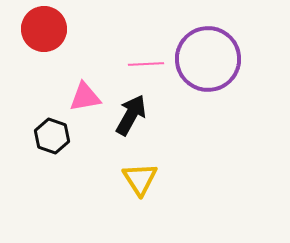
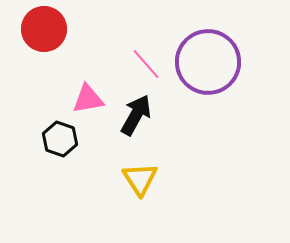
purple circle: moved 3 px down
pink line: rotated 52 degrees clockwise
pink triangle: moved 3 px right, 2 px down
black arrow: moved 5 px right
black hexagon: moved 8 px right, 3 px down
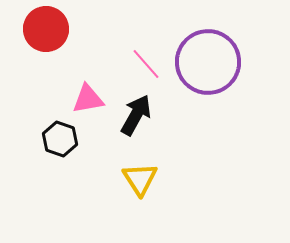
red circle: moved 2 px right
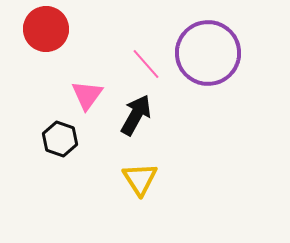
purple circle: moved 9 px up
pink triangle: moved 1 px left, 4 px up; rotated 44 degrees counterclockwise
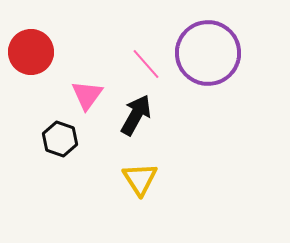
red circle: moved 15 px left, 23 px down
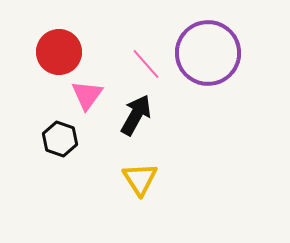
red circle: moved 28 px right
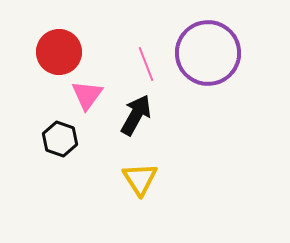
pink line: rotated 20 degrees clockwise
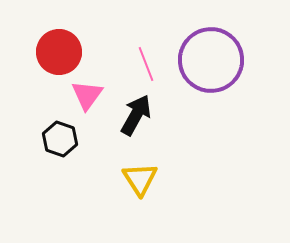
purple circle: moved 3 px right, 7 px down
